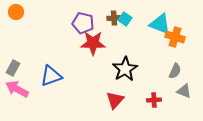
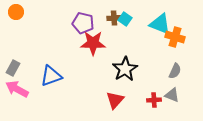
gray triangle: moved 12 px left, 4 px down
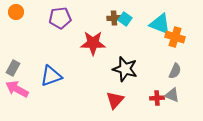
purple pentagon: moved 23 px left, 5 px up; rotated 20 degrees counterclockwise
black star: rotated 25 degrees counterclockwise
red cross: moved 3 px right, 2 px up
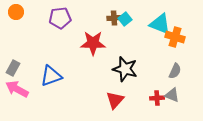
cyan square: rotated 16 degrees clockwise
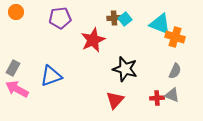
red star: moved 3 px up; rotated 25 degrees counterclockwise
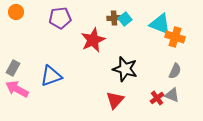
red cross: rotated 32 degrees counterclockwise
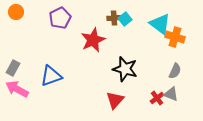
purple pentagon: rotated 20 degrees counterclockwise
cyan triangle: rotated 15 degrees clockwise
gray triangle: moved 1 px left, 1 px up
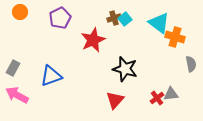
orange circle: moved 4 px right
brown cross: rotated 16 degrees counterclockwise
cyan triangle: moved 1 px left, 1 px up
gray semicircle: moved 16 px right, 7 px up; rotated 35 degrees counterclockwise
pink arrow: moved 6 px down
gray triangle: rotated 28 degrees counterclockwise
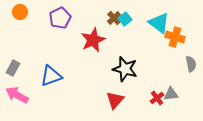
brown cross: rotated 24 degrees counterclockwise
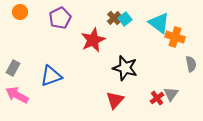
black star: moved 1 px up
gray triangle: rotated 49 degrees counterclockwise
